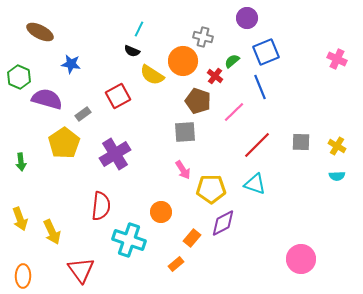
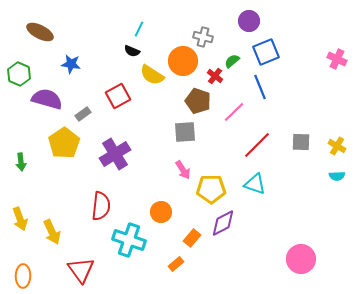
purple circle at (247, 18): moved 2 px right, 3 px down
green hexagon at (19, 77): moved 3 px up
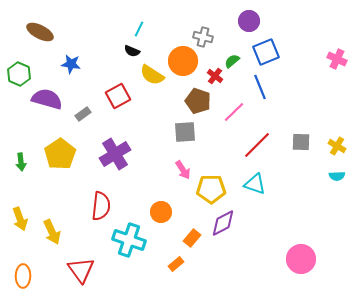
yellow pentagon at (64, 143): moved 4 px left, 11 px down
